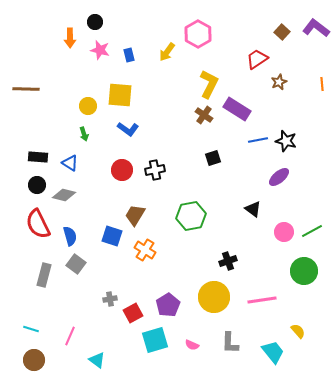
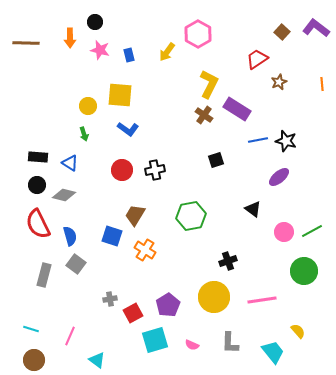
brown line at (26, 89): moved 46 px up
black square at (213, 158): moved 3 px right, 2 px down
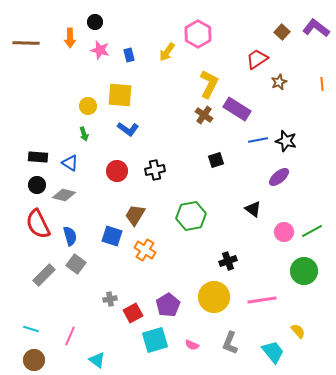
red circle at (122, 170): moved 5 px left, 1 px down
gray rectangle at (44, 275): rotated 30 degrees clockwise
gray L-shape at (230, 343): rotated 20 degrees clockwise
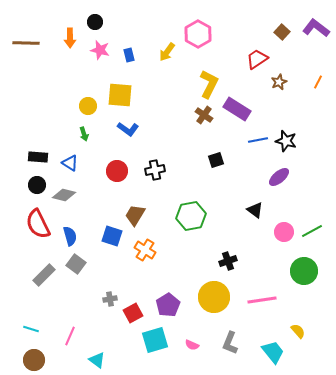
orange line at (322, 84): moved 4 px left, 2 px up; rotated 32 degrees clockwise
black triangle at (253, 209): moved 2 px right, 1 px down
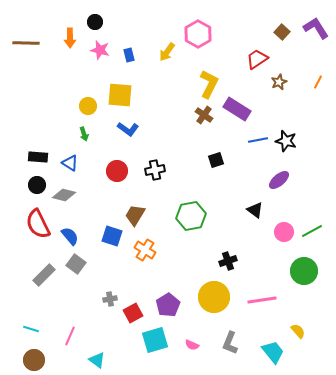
purple L-shape at (316, 28): rotated 20 degrees clockwise
purple ellipse at (279, 177): moved 3 px down
blue semicircle at (70, 236): rotated 24 degrees counterclockwise
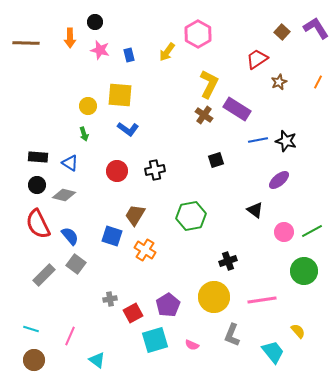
gray L-shape at (230, 343): moved 2 px right, 8 px up
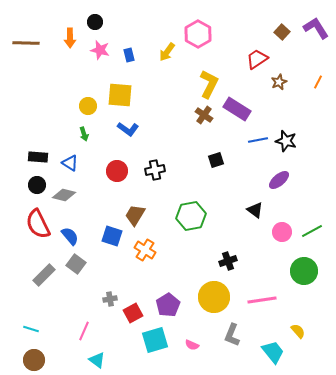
pink circle at (284, 232): moved 2 px left
pink line at (70, 336): moved 14 px right, 5 px up
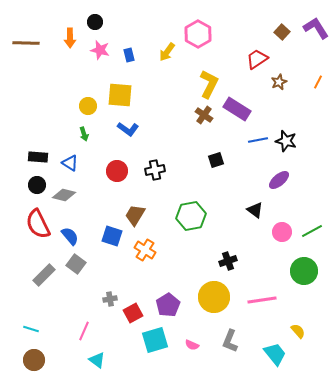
gray L-shape at (232, 335): moved 2 px left, 6 px down
cyan trapezoid at (273, 352): moved 2 px right, 2 px down
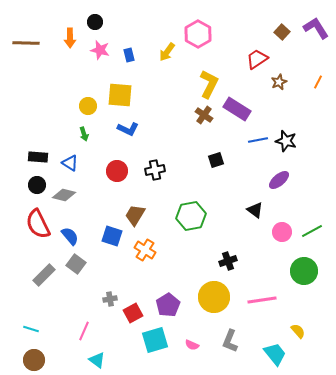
blue L-shape at (128, 129): rotated 10 degrees counterclockwise
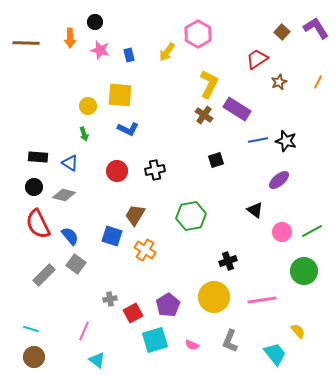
black circle at (37, 185): moved 3 px left, 2 px down
brown circle at (34, 360): moved 3 px up
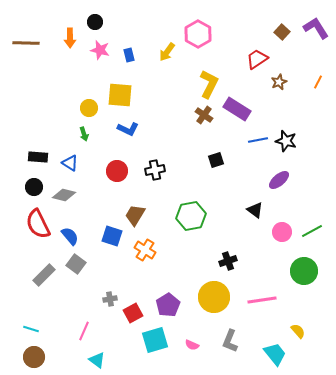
yellow circle at (88, 106): moved 1 px right, 2 px down
